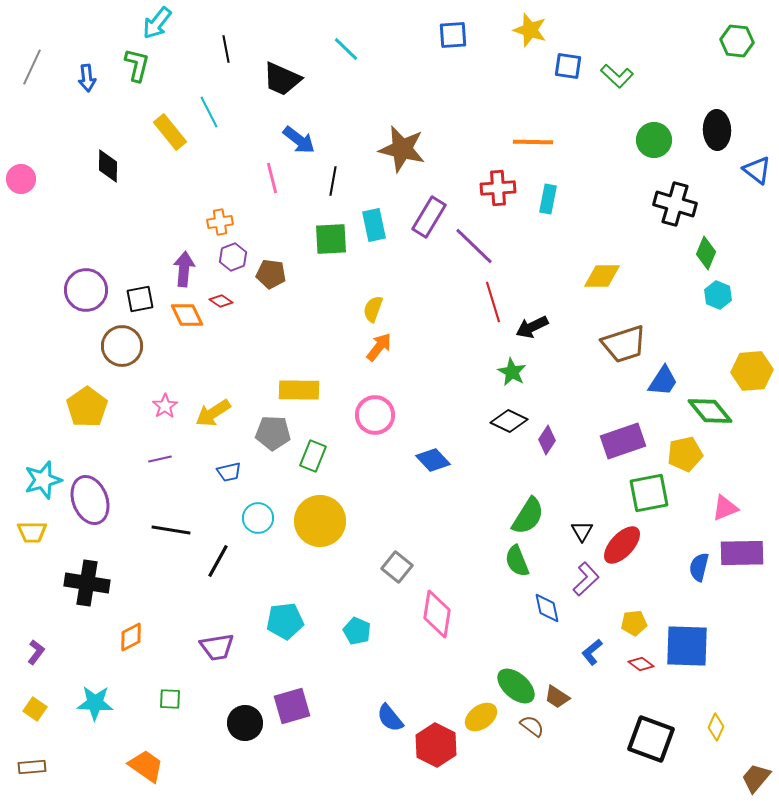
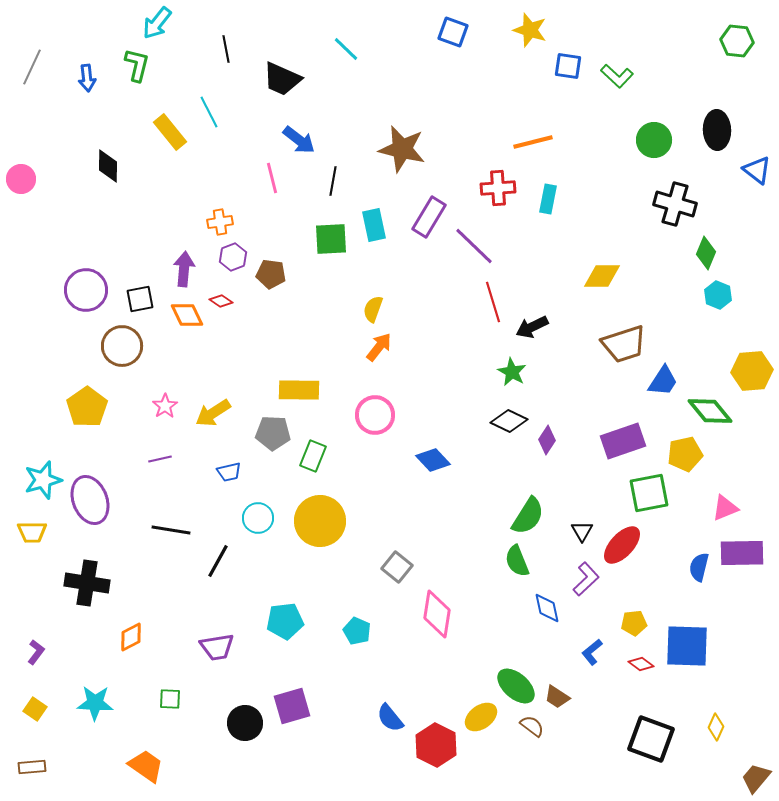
blue square at (453, 35): moved 3 px up; rotated 24 degrees clockwise
orange line at (533, 142): rotated 15 degrees counterclockwise
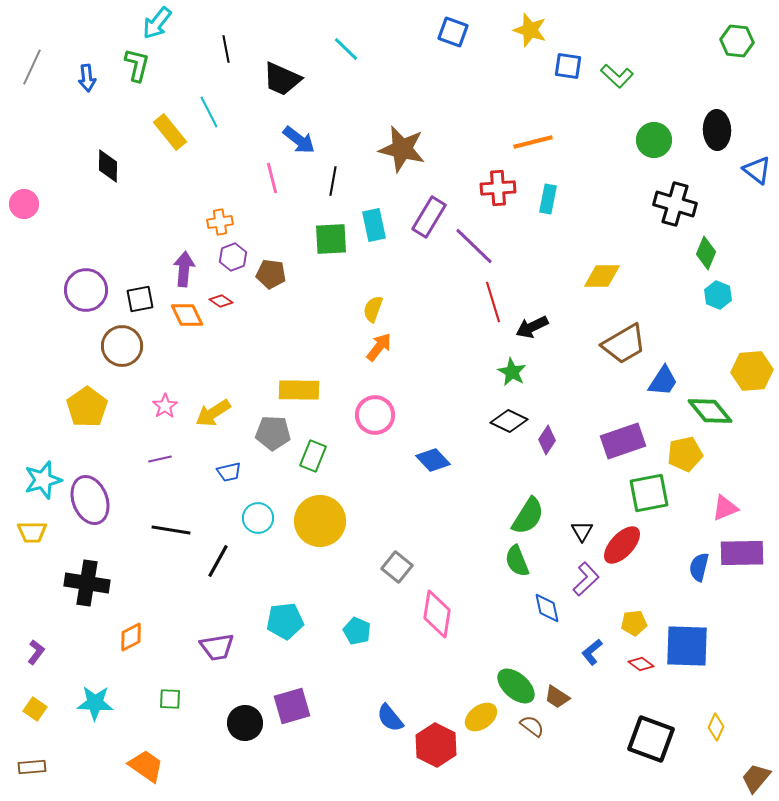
pink circle at (21, 179): moved 3 px right, 25 px down
brown trapezoid at (624, 344): rotated 12 degrees counterclockwise
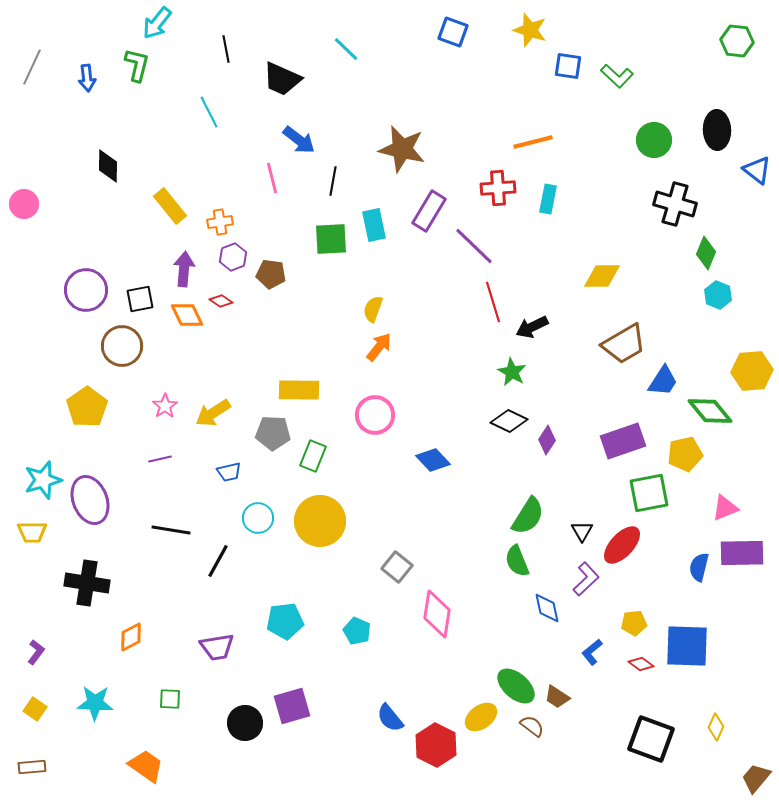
yellow rectangle at (170, 132): moved 74 px down
purple rectangle at (429, 217): moved 6 px up
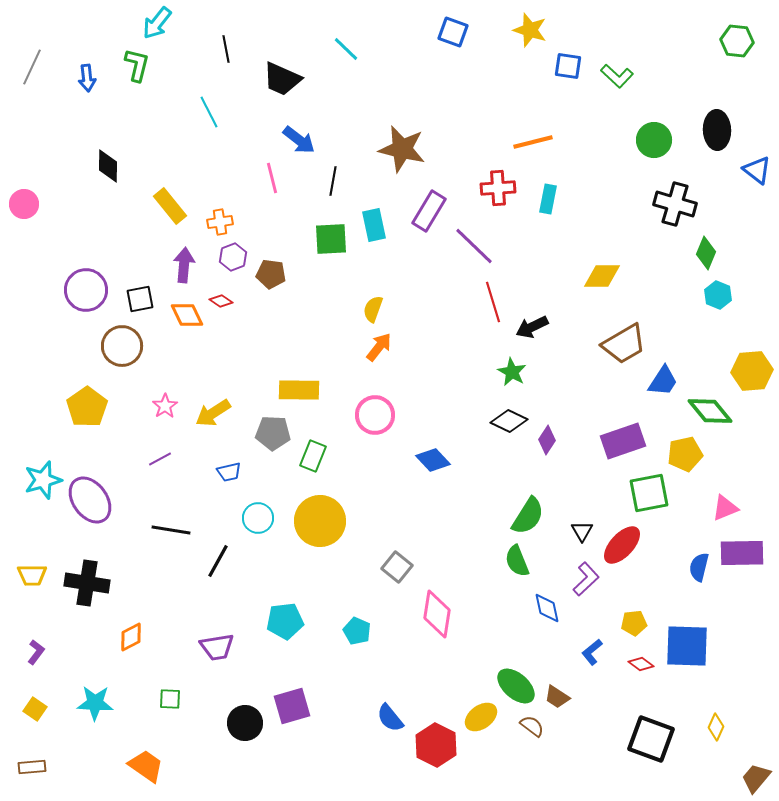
purple arrow at (184, 269): moved 4 px up
purple line at (160, 459): rotated 15 degrees counterclockwise
purple ellipse at (90, 500): rotated 15 degrees counterclockwise
yellow trapezoid at (32, 532): moved 43 px down
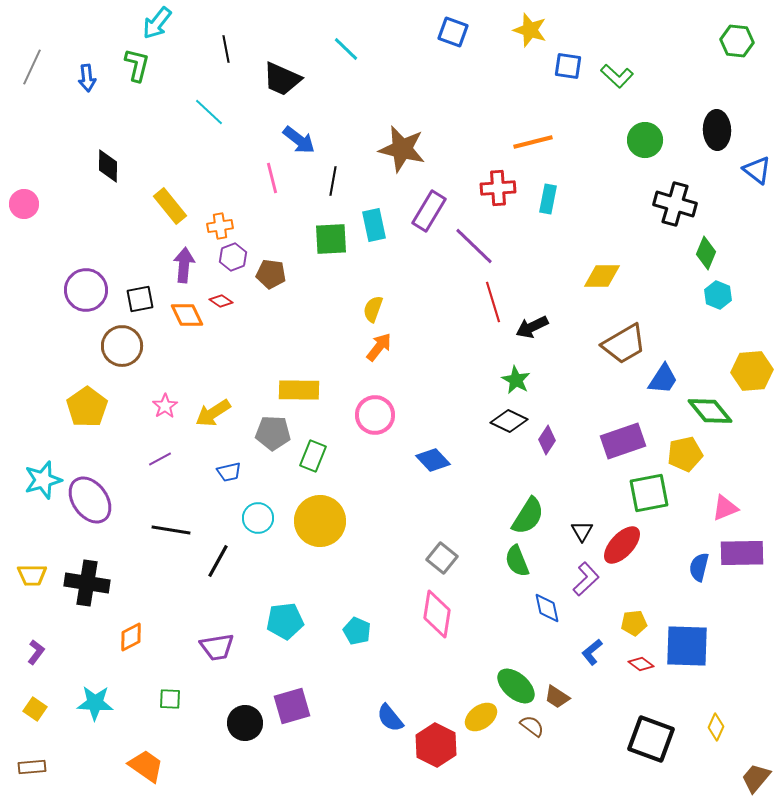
cyan line at (209, 112): rotated 20 degrees counterclockwise
green circle at (654, 140): moved 9 px left
orange cross at (220, 222): moved 4 px down
green star at (512, 372): moved 4 px right, 8 px down
blue trapezoid at (663, 381): moved 2 px up
gray square at (397, 567): moved 45 px right, 9 px up
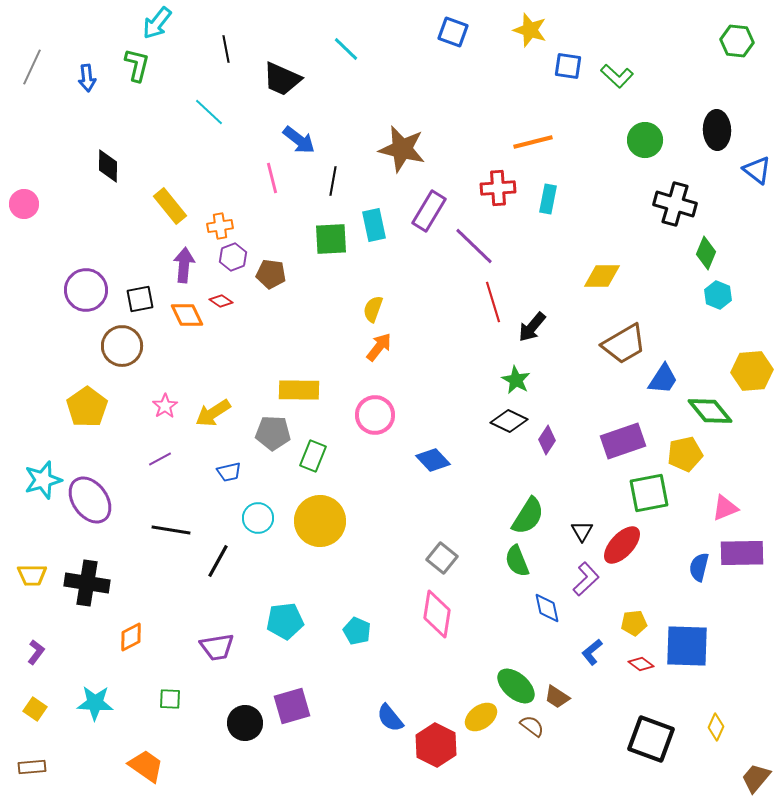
black arrow at (532, 327): rotated 24 degrees counterclockwise
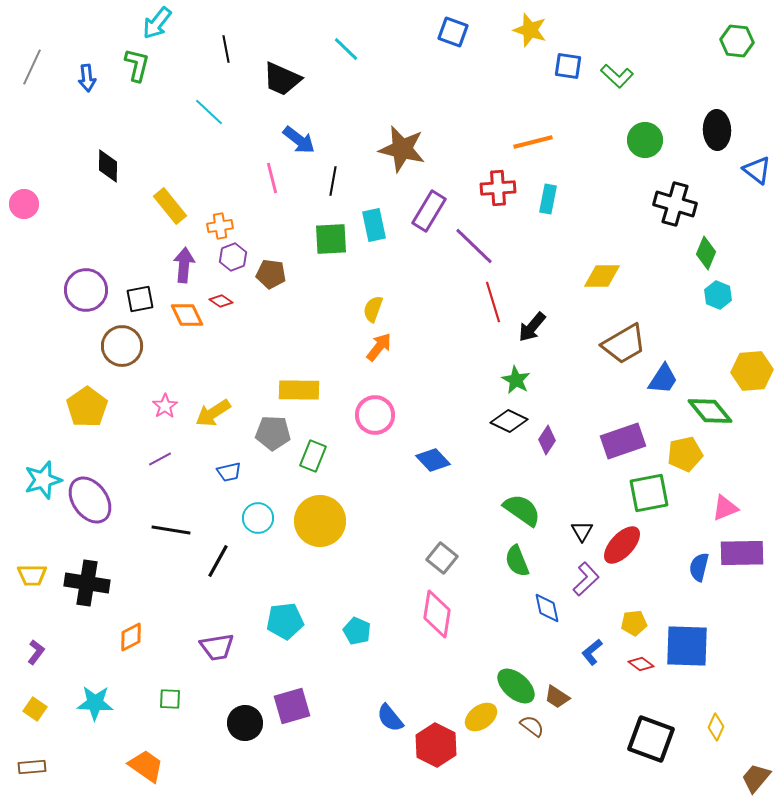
green semicircle at (528, 516): moved 6 px left, 6 px up; rotated 87 degrees counterclockwise
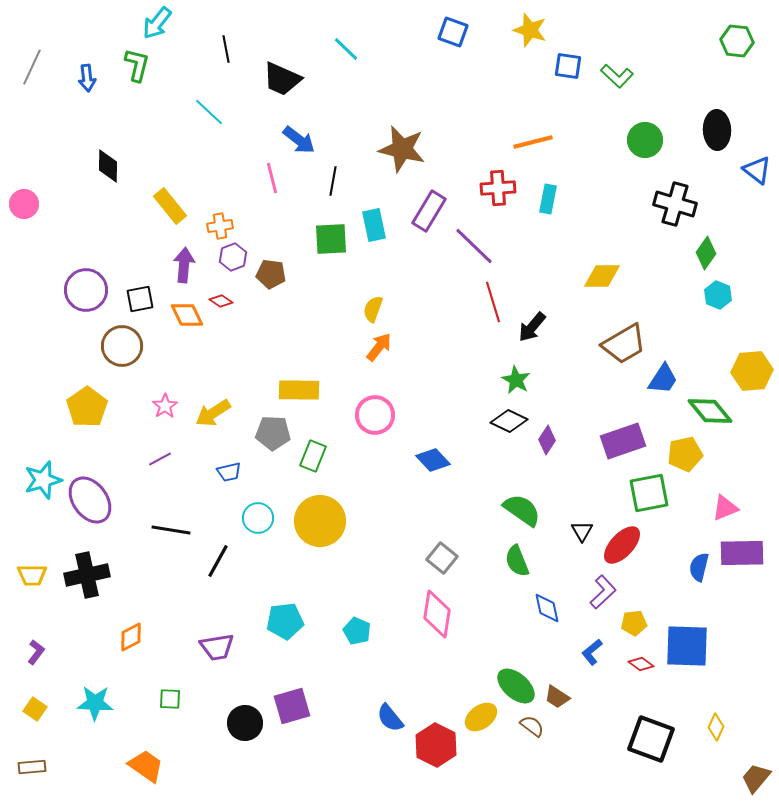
green diamond at (706, 253): rotated 12 degrees clockwise
purple L-shape at (586, 579): moved 17 px right, 13 px down
black cross at (87, 583): moved 8 px up; rotated 21 degrees counterclockwise
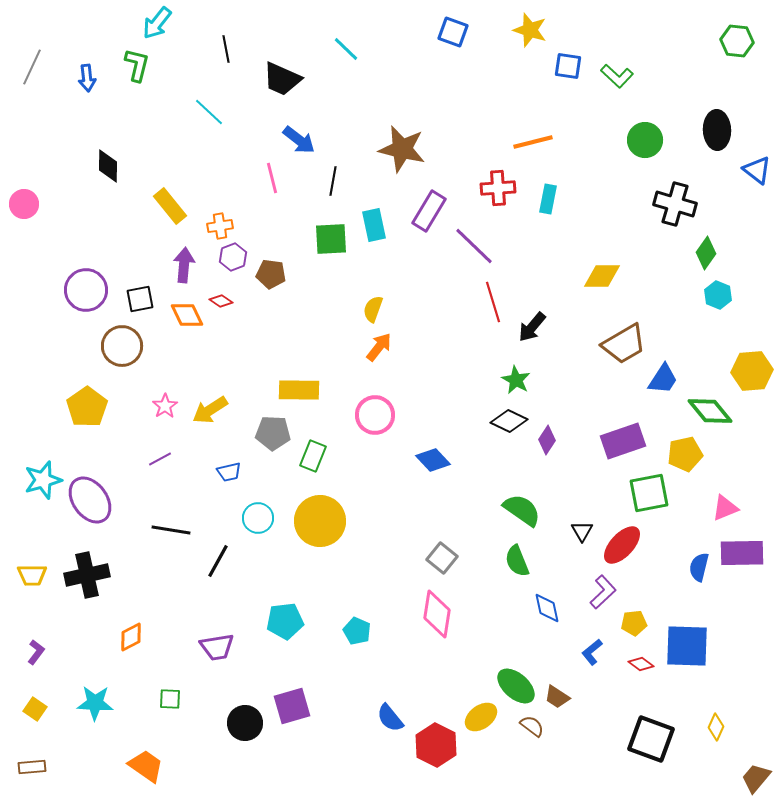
yellow arrow at (213, 413): moved 3 px left, 3 px up
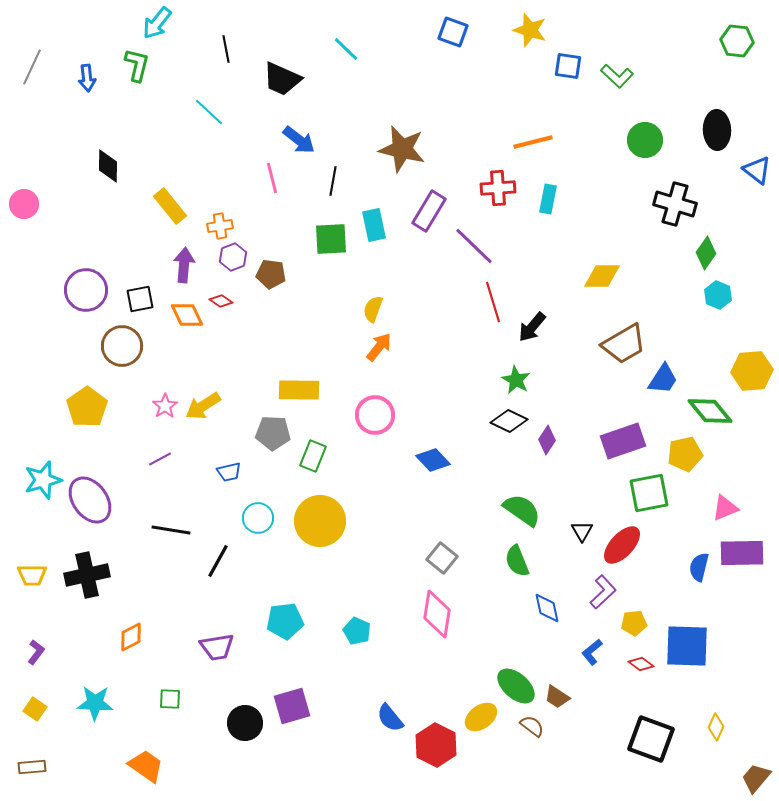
yellow arrow at (210, 410): moved 7 px left, 4 px up
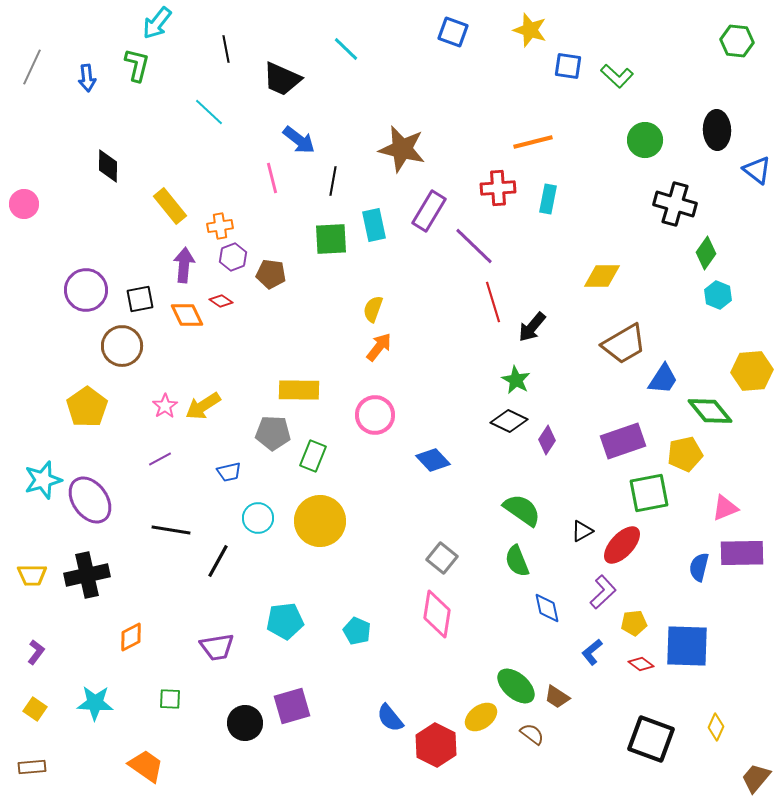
black triangle at (582, 531): rotated 30 degrees clockwise
brown semicircle at (532, 726): moved 8 px down
